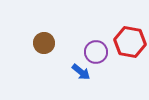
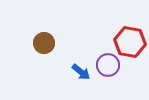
purple circle: moved 12 px right, 13 px down
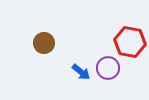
purple circle: moved 3 px down
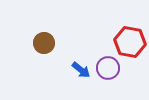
blue arrow: moved 2 px up
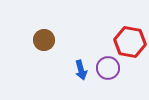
brown circle: moved 3 px up
blue arrow: rotated 36 degrees clockwise
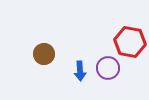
brown circle: moved 14 px down
blue arrow: moved 1 px left, 1 px down; rotated 12 degrees clockwise
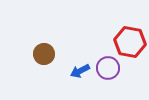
blue arrow: rotated 66 degrees clockwise
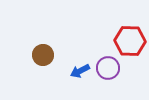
red hexagon: moved 1 px up; rotated 8 degrees counterclockwise
brown circle: moved 1 px left, 1 px down
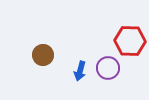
blue arrow: rotated 48 degrees counterclockwise
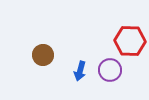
purple circle: moved 2 px right, 2 px down
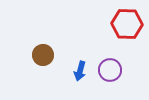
red hexagon: moved 3 px left, 17 px up
